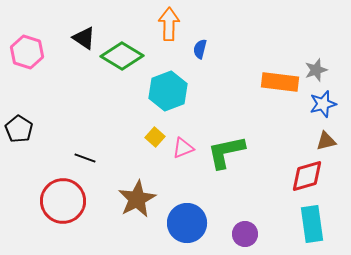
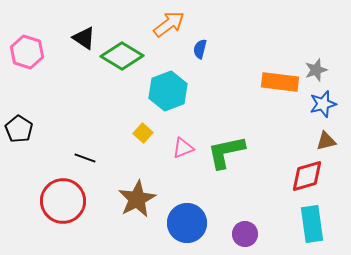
orange arrow: rotated 52 degrees clockwise
yellow square: moved 12 px left, 4 px up
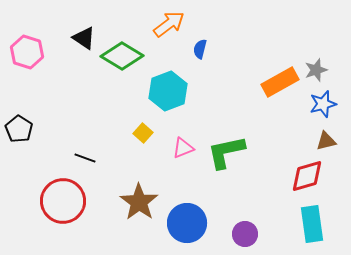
orange rectangle: rotated 36 degrees counterclockwise
brown star: moved 2 px right, 3 px down; rotated 9 degrees counterclockwise
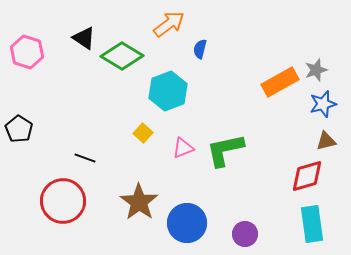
green L-shape: moved 1 px left, 2 px up
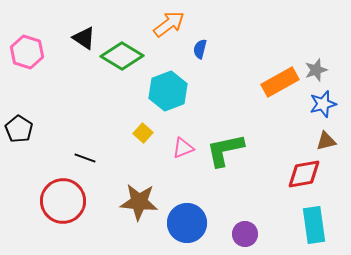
red diamond: moved 3 px left, 2 px up; rotated 6 degrees clockwise
brown star: rotated 30 degrees counterclockwise
cyan rectangle: moved 2 px right, 1 px down
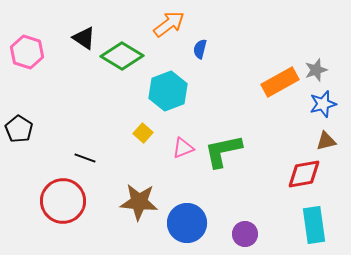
green L-shape: moved 2 px left, 1 px down
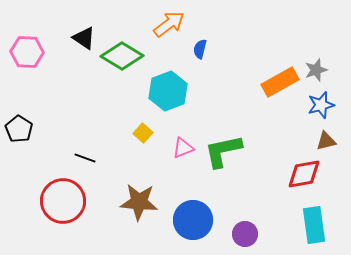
pink hexagon: rotated 16 degrees counterclockwise
blue star: moved 2 px left, 1 px down
blue circle: moved 6 px right, 3 px up
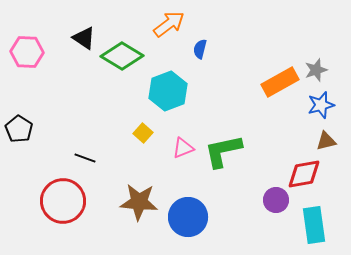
blue circle: moved 5 px left, 3 px up
purple circle: moved 31 px right, 34 px up
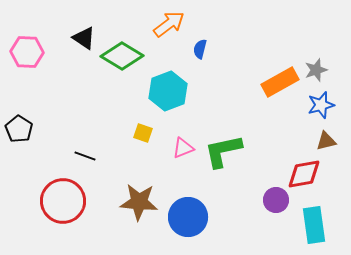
yellow square: rotated 24 degrees counterclockwise
black line: moved 2 px up
